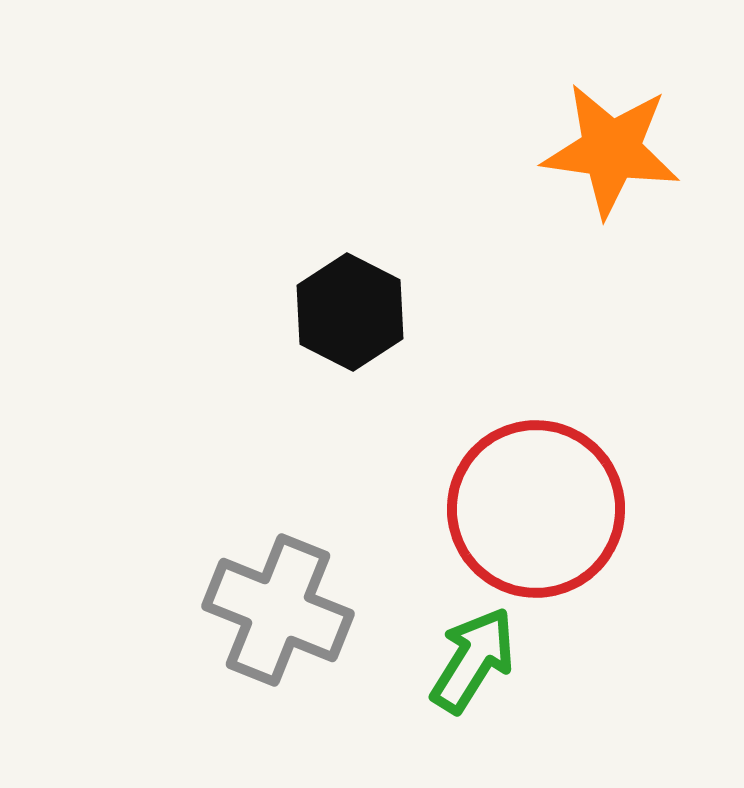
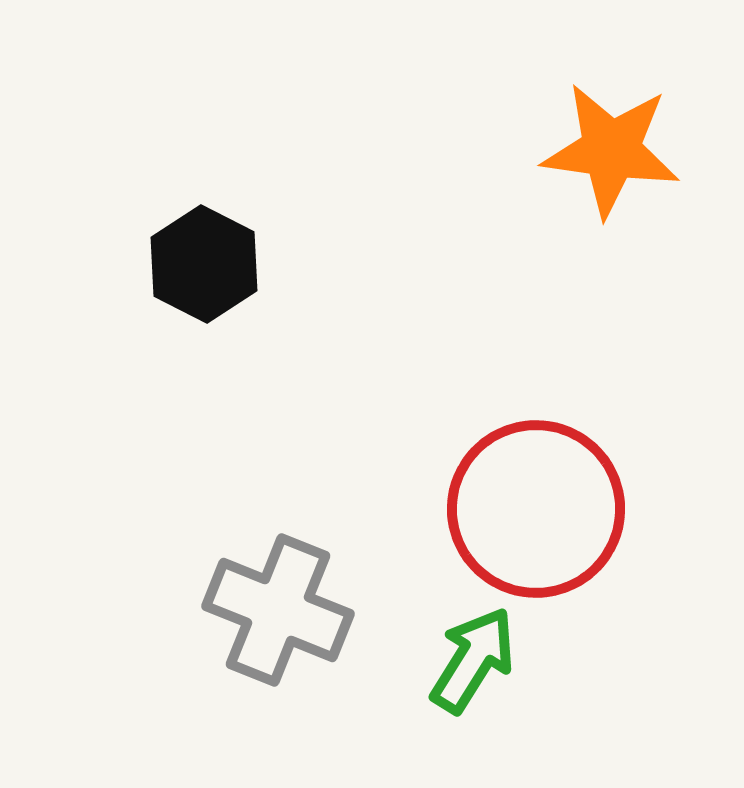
black hexagon: moved 146 px left, 48 px up
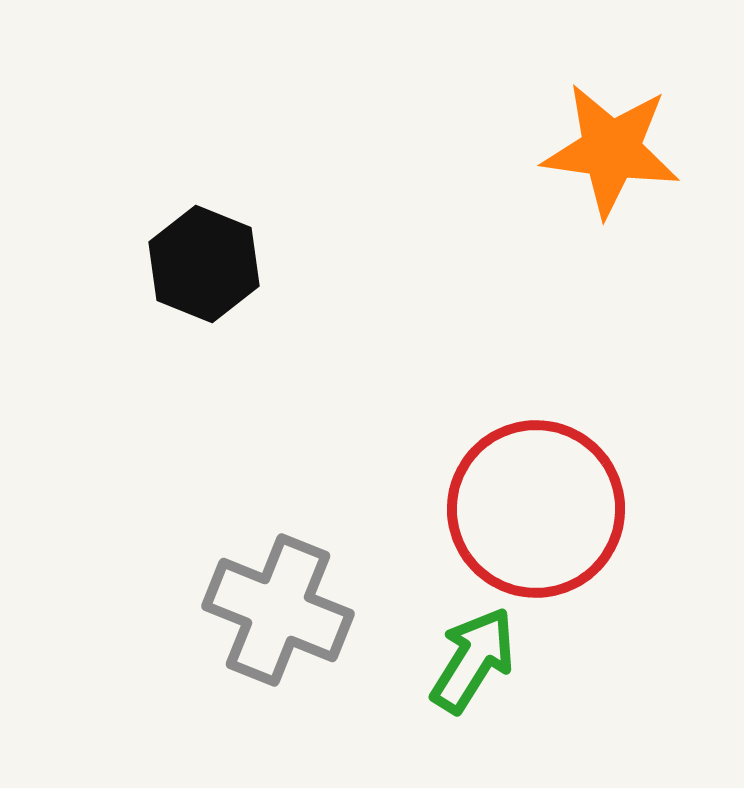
black hexagon: rotated 5 degrees counterclockwise
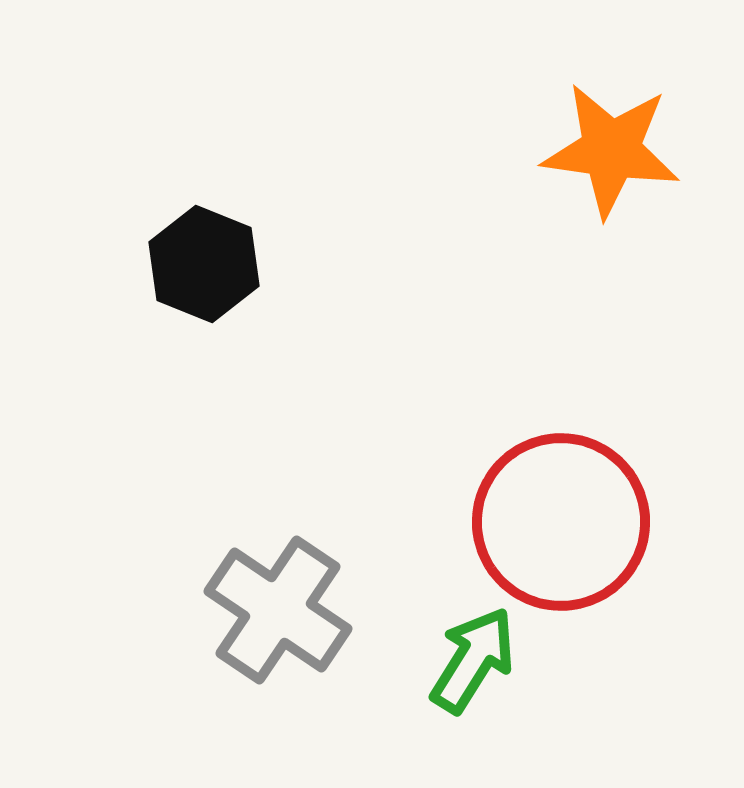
red circle: moved 25 px right, 13 px down
gray cross: rotated 12 degrees clockwise
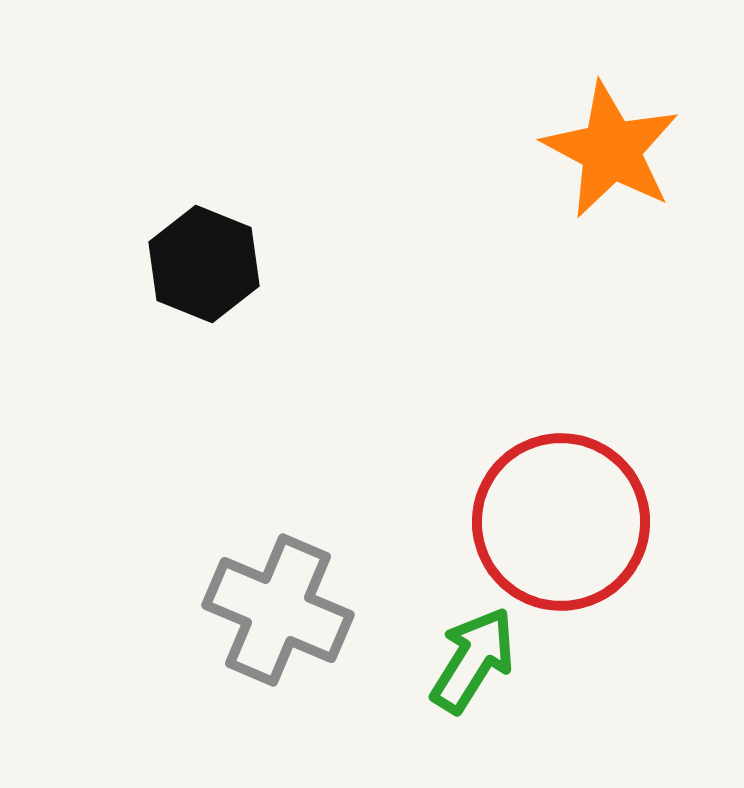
orange star: rotated 20 degrees clockwise
gray cross: rotated 11 degrees counterclockwise
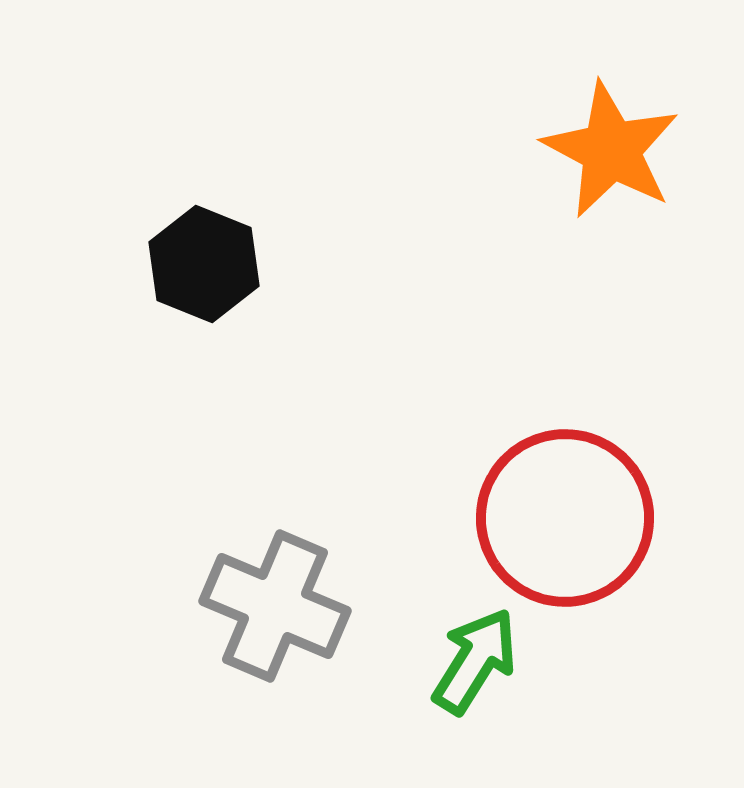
red circle: moved 4 px right, 4 px up
gray cross: moved 3 px left, 4 px up
green arrow: moved 2 px right, 1 px down
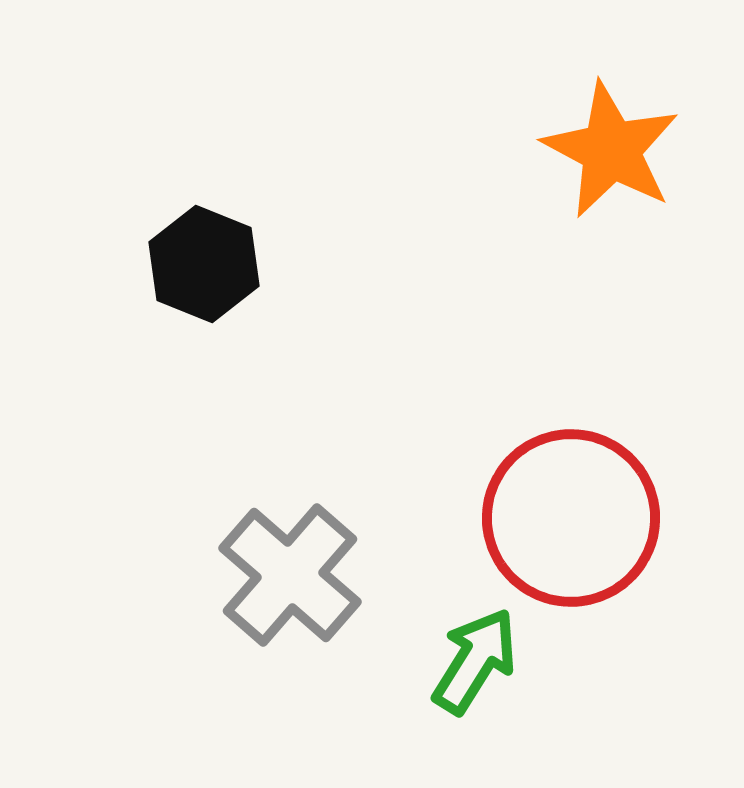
red circle: moved 6 px right
gray cross: moved 15 px right, 31 px up; rotated 18 degrees clockwise
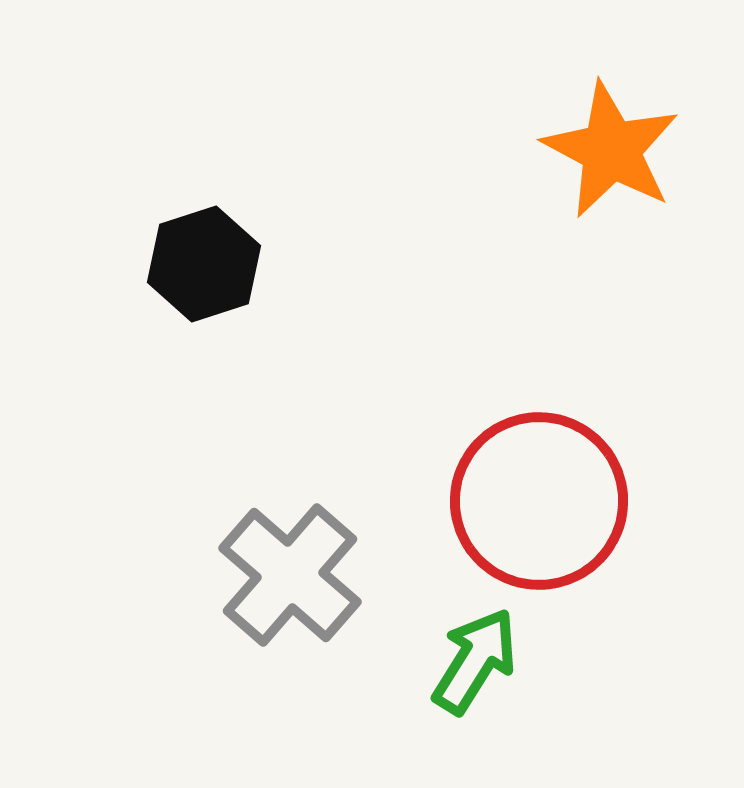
black hexagon: rotated 20 degrees clockwise
red circle: moved 32 px left, 17 px up
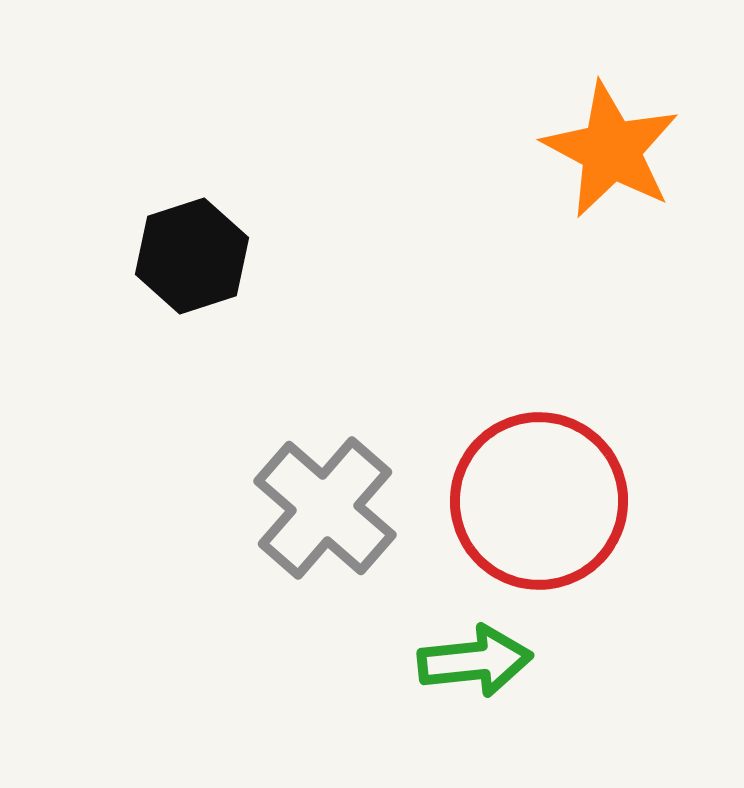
black hexagon: moved 12 px left, 8 px up
gray cross: moved 35 px right, 67 px up
green arrow: rotated 52 degrees clockwise
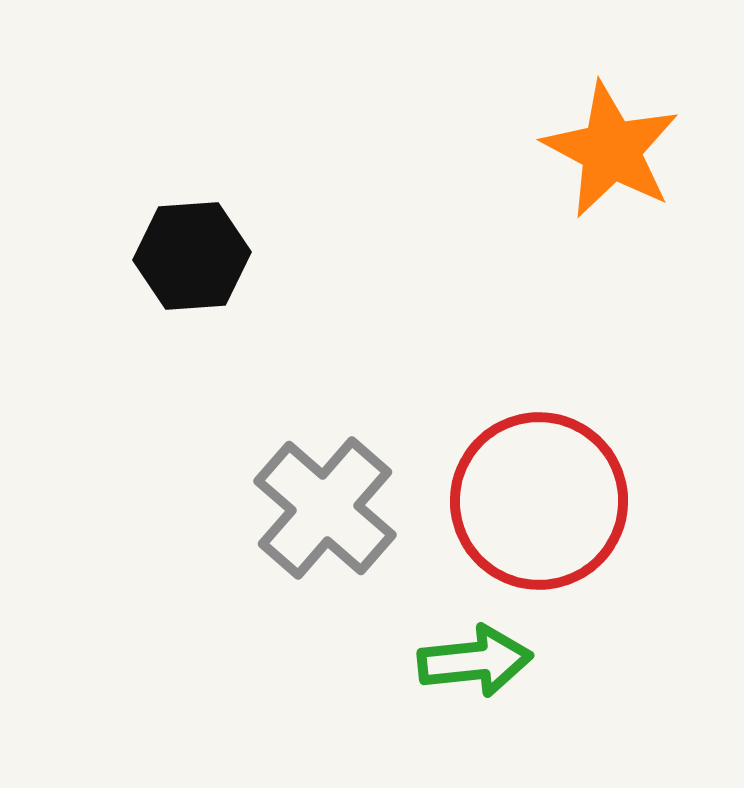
black hexagon: rotated 14 degrees clockwise
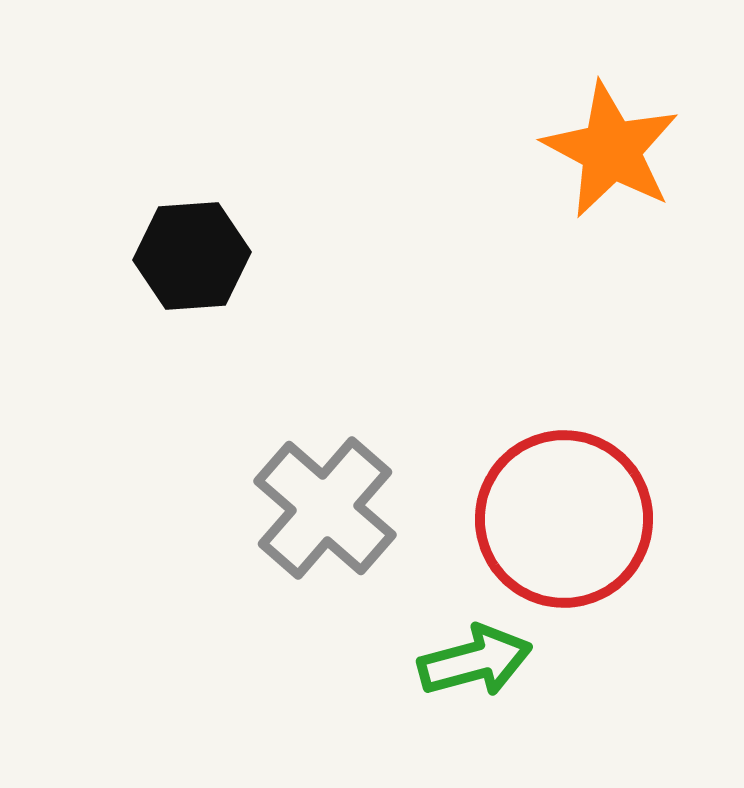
red circle: moved 25 px right, 18 px down
green arrow: rotated 9 degrees counterclockwise
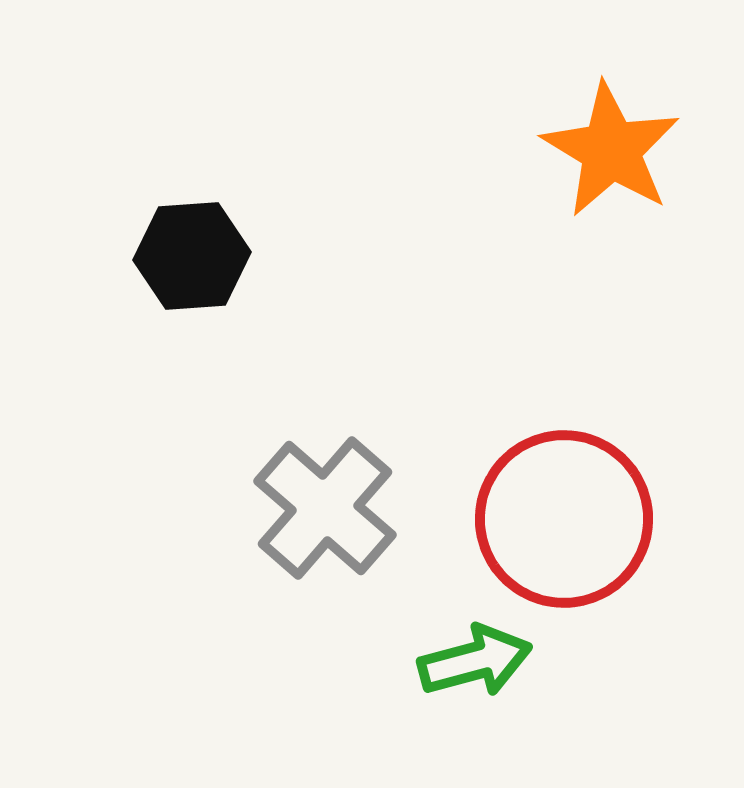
orange star: rotated 3 degrees clockwise
